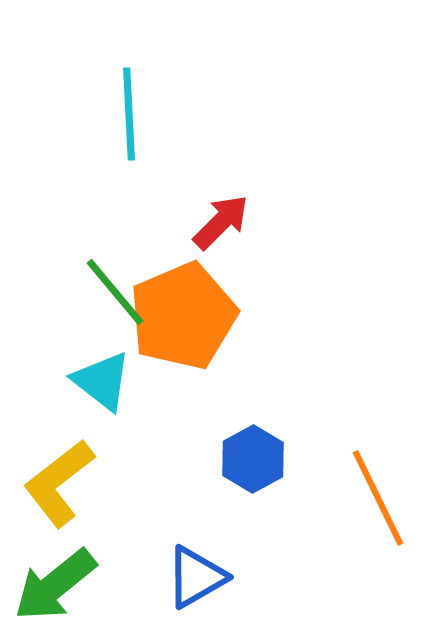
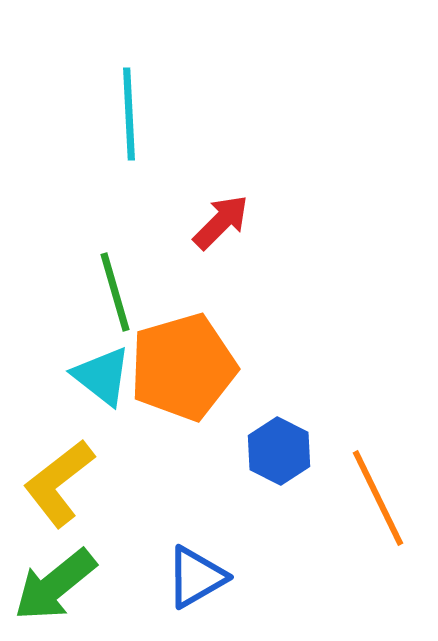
green line: rotated 24 degrees clockwise
orange pentagon: moved 51 px down; rotated 7 degrees clockwise
cyan triangle: moved 5 px up
blue hexagon: moved 26 px right, 8 px up; rotated 4 degrees counterclockwise
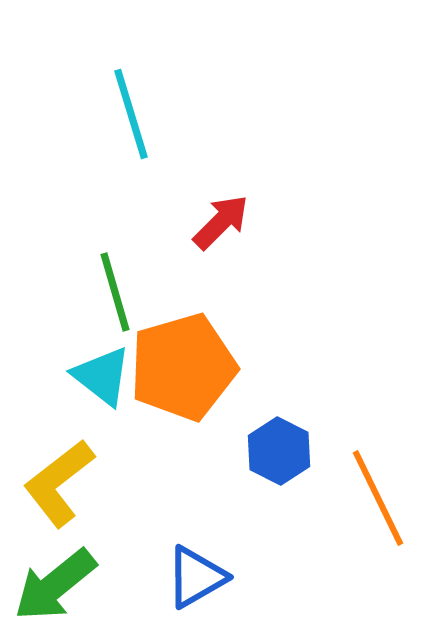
cyan line: moved 2 px right; rotated 14 degrees counterclockwise
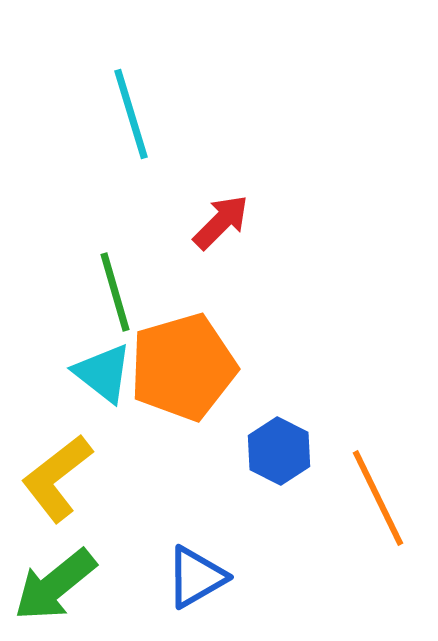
cyan triangle: moved 1 px right, 3 px up
yellow L-shape: moved 2 px left, 5 px up
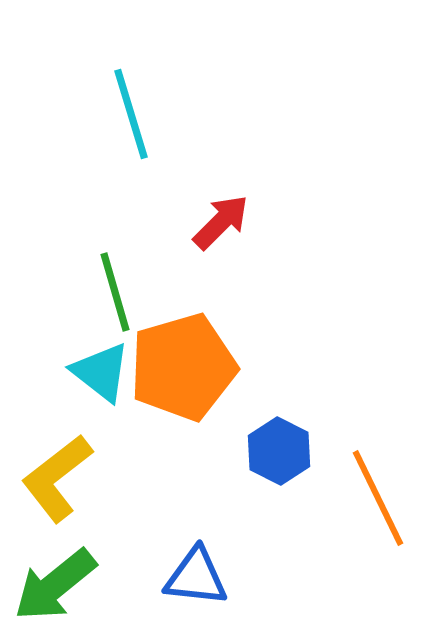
cyan triangle: moved 2 px left, 1 px up
blue triangle: rotated 36 degrees clockwise
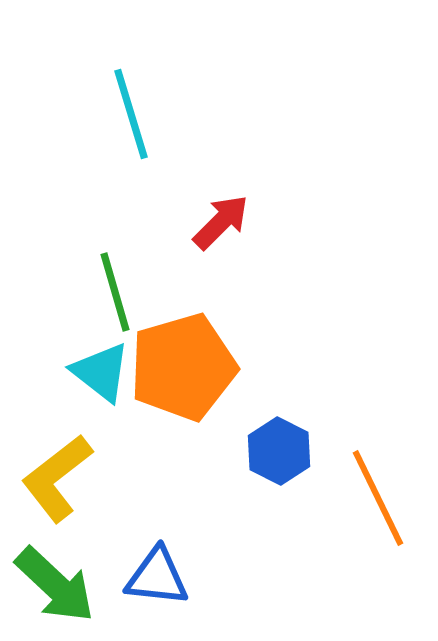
blue triangle: moved 39 px left
green arrow: rotated 98 degrees counterclockwise
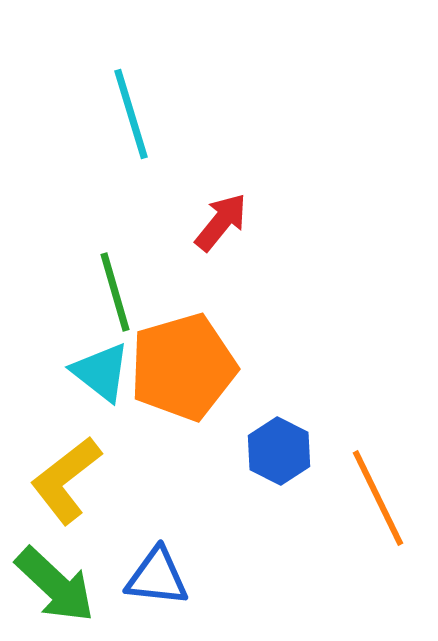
red arrow: rotated 6 degrees counterclockwise
yellow L-shape: moved 9 px right, 2 px down
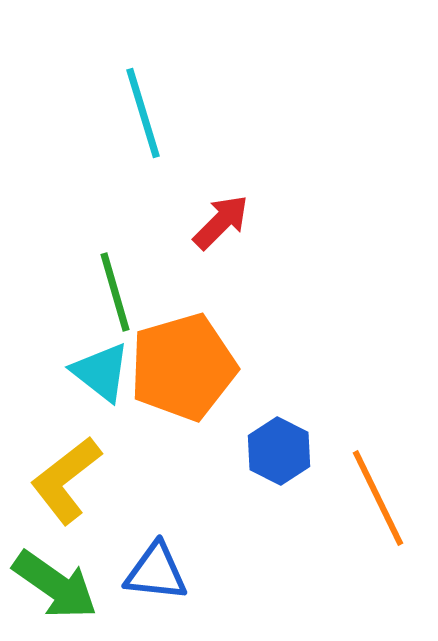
cyan line: moved 12 px right, 1 px up
red arrow: rotated 6 degrees clockwise
blue triangle: moved 1 px left, 5 px up
green arrow: rotated 8 degrees counterclockwise
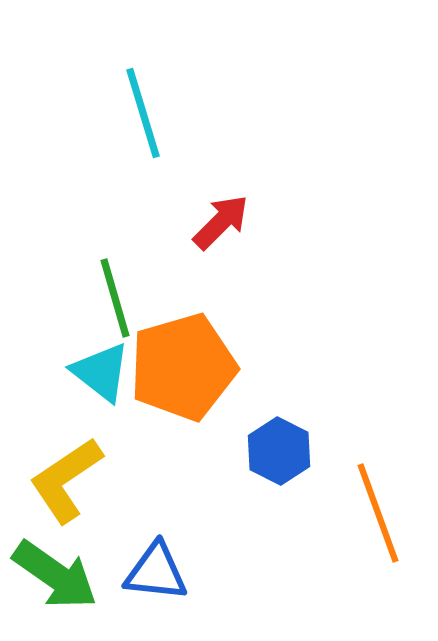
green line: moved 6 px down
yellow L-shape: rotated 4 degrees clockwise
orange line: moved 15 px down; rotated 6 degrees clockwise
green arrow: moved 10 px up
